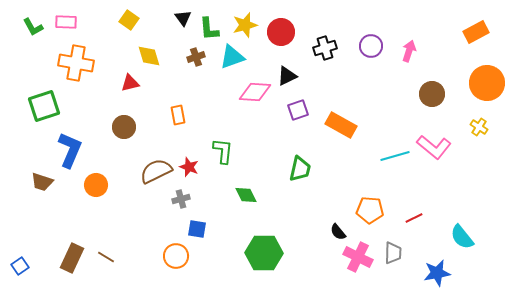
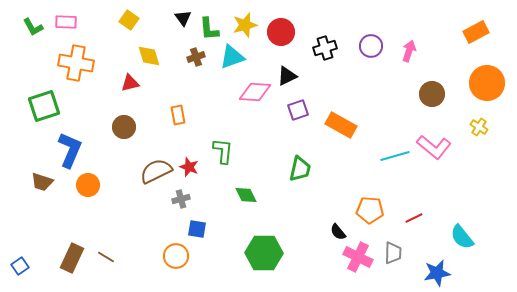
orange circle at (96, 185): moved 8 px left
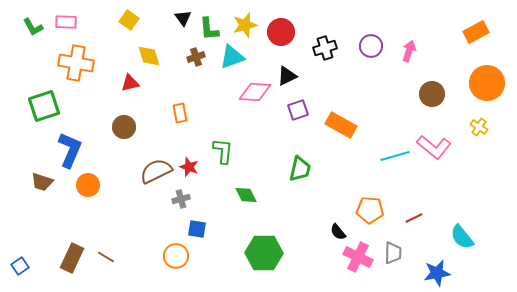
orange rectangle at (178, 115): moved 2 px right, 2 px up
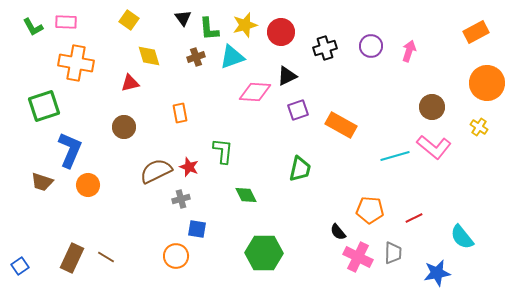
brown circle at (432, 94): moved 13 px down
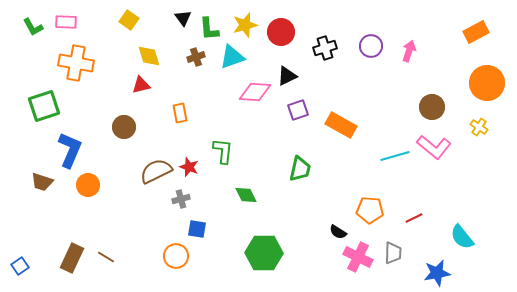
red triangle at (130, 83): moved 11 px right, 2 px down
black semicircle at (338, 232): rotated 18 degrees counterclockwise
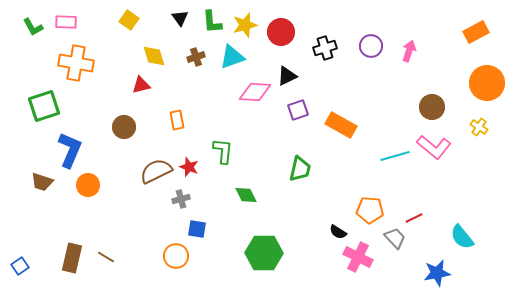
black triangle at (183, 18): moved 3 px left
green L-shape at (209, 29): moved 3 px right, 7 px up
yellow diamond at (149, 56): moved 5 px right
orange rectangle at (180, 113): moved 3 px left, 7 px down
gray trapezoid at (393, 253): moved 2 px right, 15 px up; rotated 45 degrees counterclockwise
brown rectangle at (72, 258): rotated 12 degrees counterclockwise
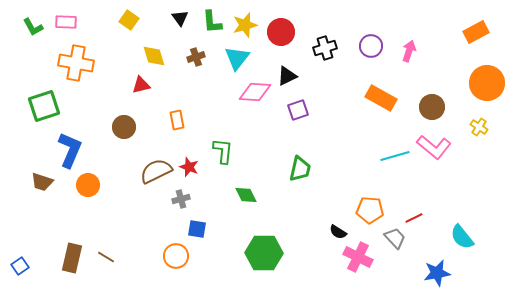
cyan triangle at (232, 57): moved 5 px right, 1 px down; rotated 32 degrees counterclockwise
orange rectangle at (341, 125): moved 40 px right, 27 px up
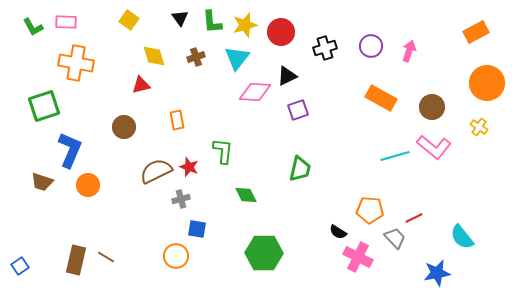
brown rectangle at (72, 258): moved 4 px right, 2 px down
